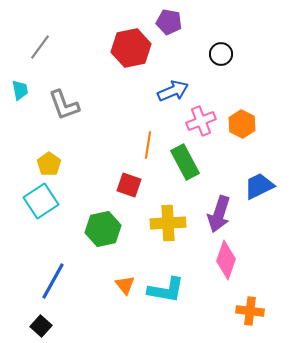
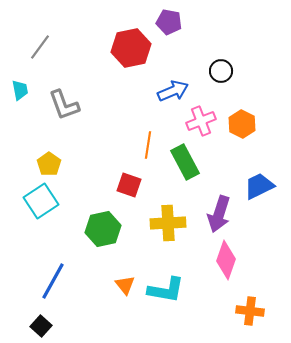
black circle: moved 17 px down
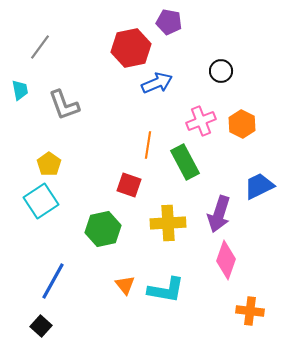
blue arrow: moved 16 px left, 8 px up
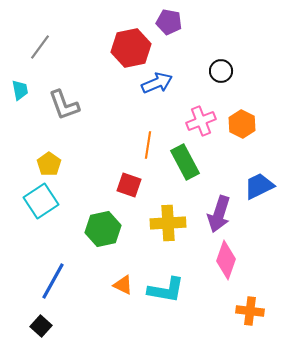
orange triangle: moved 2 px left; rotated 25 degrees counterclockwise
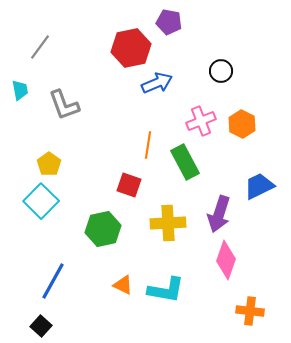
cyan square: rotated 12 degrees counterclockwise
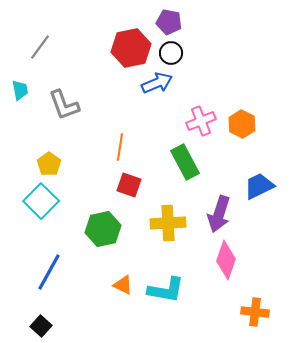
black circle: moved 50 px left, 18 px up
orange line: moved 28 px left, 2 px down
blue line: moved 4 px left, 9 px up
orange cross: moved 5 px right, 1 px down
